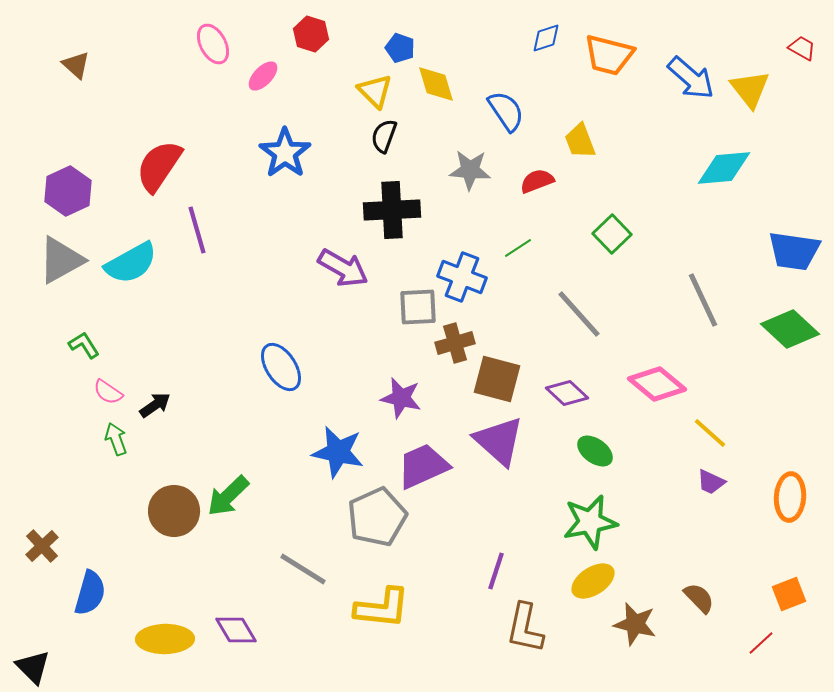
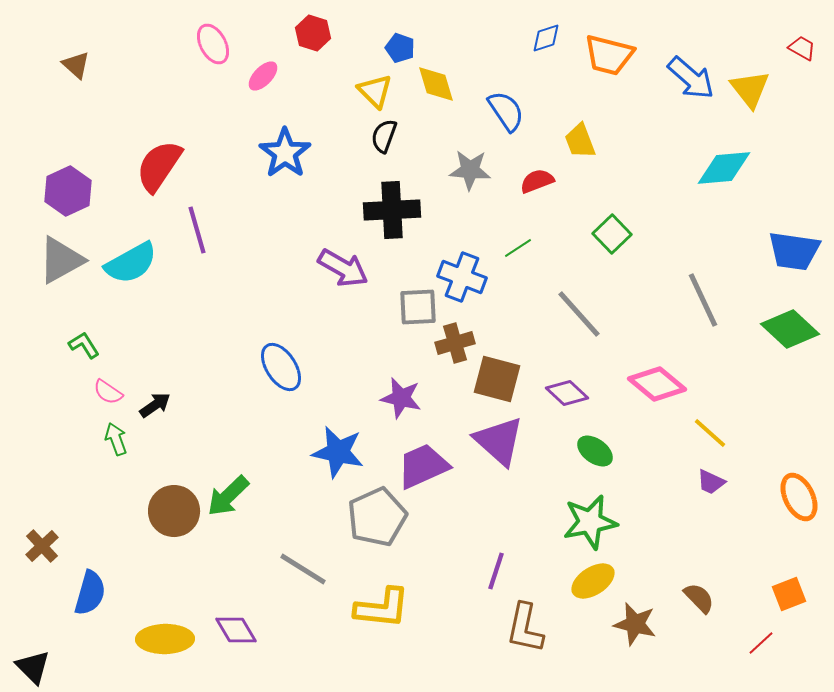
red hexagon at (311, 34): moved 2 px right, 1 px up
orange ellipse at (790, 497): moved 9 px right; rotated 30 degrees counterclockwise
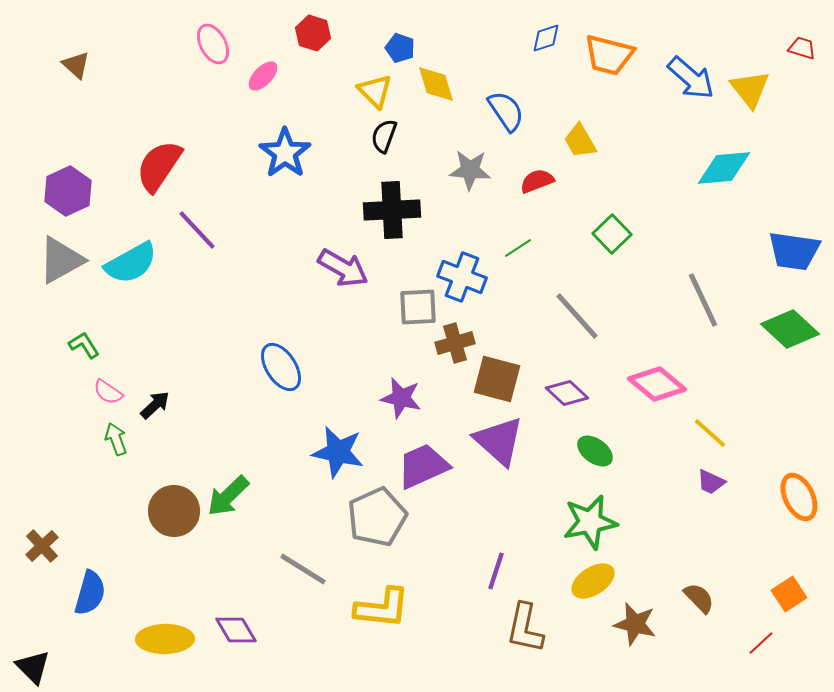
red trapezoid at (802, 48): rotated 12 degrees counterclockwise
yellow trapezoid at (580, 141): rotated 9 degrees counterclockwise
purple line at (197, 230): rotated 27 degrees counterclockwise
gray line at (579, 314): moved 2 px left, 2 px down
black arrow at (155, 405): rotated 8 degrees counterclockwise
orange square at (789, 594): rotated 12 degrees counterclockwise
